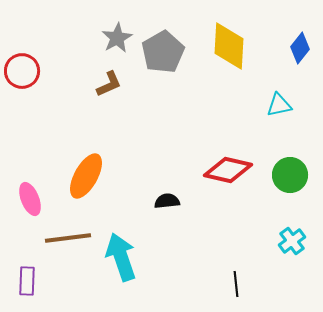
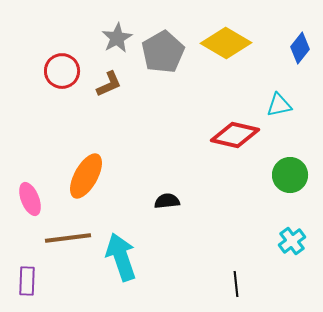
yellow diamond: moved 3 px left, 3 px up; rotated 63 degrees counterclockwise
red circle: moved 40 px right
red diamond: moved 7 px right, 35 px up
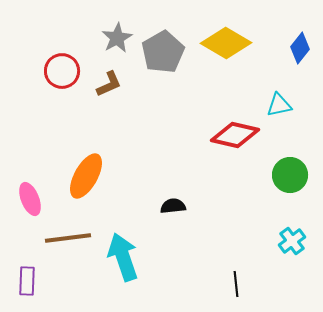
black semicircle: moved 6 px right, 5 px down
cyan arrow: moved 2 px right
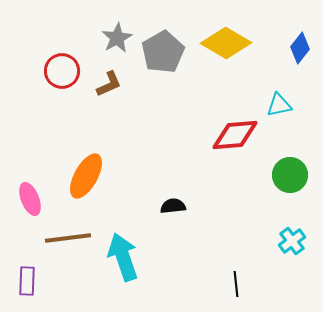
red diamond: rotated 18 degrees counterclockwise
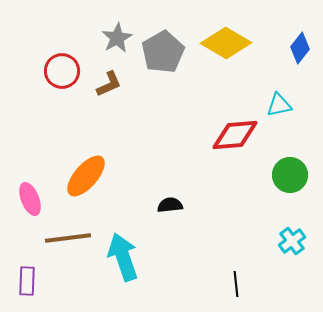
orange ellipse: rotated 12 degrees clockwise
black semicircle: moved 3 px left, 1 px up
